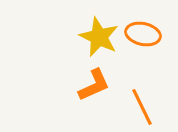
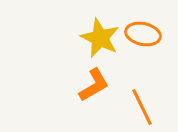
yellow star: moved 1 px right, 1 px down
orange L-shape: rotated 6 degrees counterclockwise
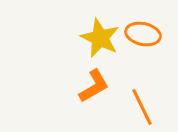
orange L-shape: moved 1 px down
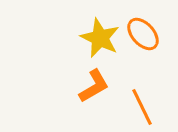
orange ellipse: rotated 36 degrees clockwise
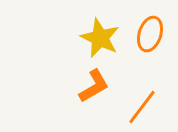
orange ellipse: moved 7 px right; rotated 60 degrees clockwise
orange line: rotated 63 degrees clockwise
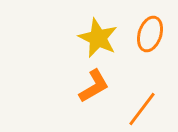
yellow star: moved 2 px left
orange line: moved 2 px down
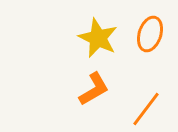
orange L-shape: moved 3 px down
orange line: moved 4 px right
